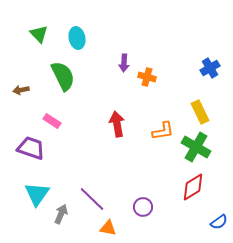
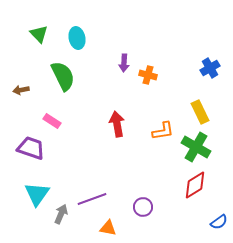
orange cross: moved 1 px right, 2 px up
red diamond: moved 2 px right, 2 px up
purple line: rotated 64 degrees counterclockwise
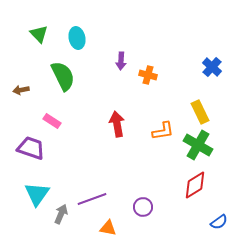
purple arrow: moved 3 px left, 2 px up
blue cross: moved 2 px right, 1 px up; rotated 18 degrees counterclockwise
green cross: moved 2 px right, 2 px up
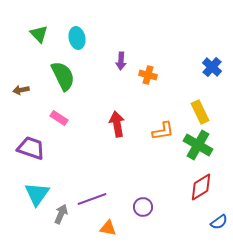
pink rectangle: moved 7 px right, 3 px up
red diamond: moved 6 px right, 2 px down
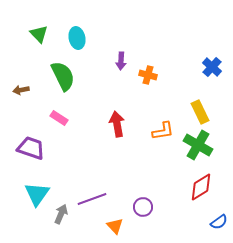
orange triangle: moved 7 px right, 2 px up; rotated 36 degrees clockwise
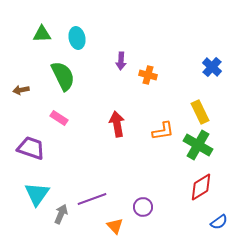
green triangle: moved 3 px right; rotated 48 degrees counterclockwise
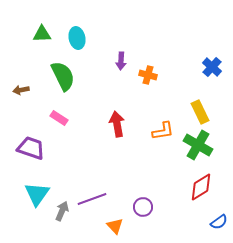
gray arrow: moved 1 px right, 3 px up
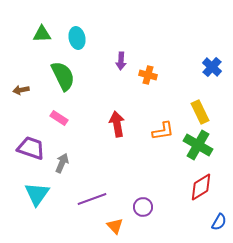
gray arrow: moved 48 px up
blue semicircle: rotated 24 degrees counterclockwise
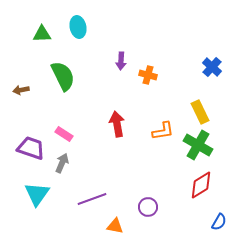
cyan ellipse: moved 1 px right, 11 px up
pink rectangle: moved 5 px right, 16 px down
red diamond: moved 2 px up
purple circle: moved 5 px right
orange triangle: rotated 36 degrees counterclockwise
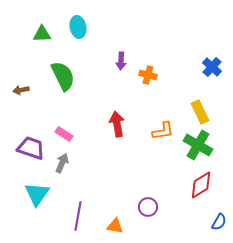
purple line: moved 14 px left, 17 px down; rotated 60 degrees counterclockwise
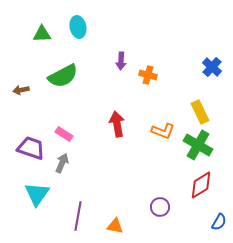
green semicircle: rotated 88 degrees clockwise
orange L-shape: rotated 30 degrees clockwise
purple circle: moved 12 px right
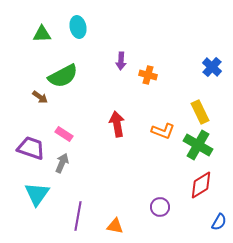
brown arrow: moved 19 px right, 7 px down; rotated 133 degrees counterclockwise
